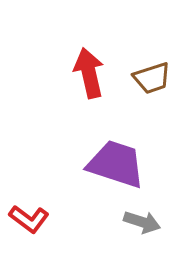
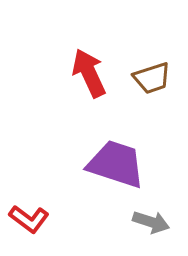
red arrow: rotated 12 degrees counterclockwise
gray arrow: moved 9 px right
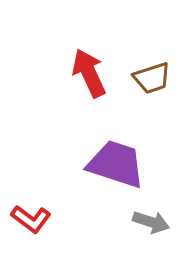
red L-shape: moved 2 px right
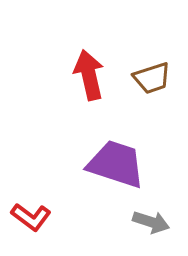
red arrow: moved 2 px down; rotated 12 degrees clockwise
red L-shape: moved 2 px up
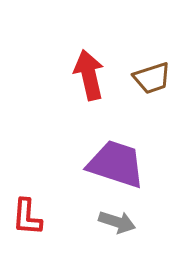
red L-shape: moved 4 px left; rotated 57 degrees clockwise
gray arrow: moved 34 px left
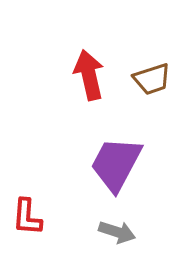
brown trapezoid: moved 1 px down
purple trapezoid: rotated 80 degrees counterclockwise
gray arrow: moved 10 px down
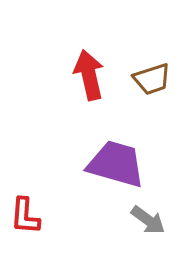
purple trapezoid: rotated 78 degrees clockwise
red L-shape: moved 2 px left, 1 px up
gray arrow: moved 31 px right, 12 px up; rotated 18 degrees clockwise
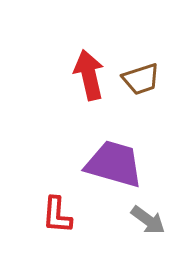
brown trapezoid: moved 11 px left
purple trapezoid: moved 2 px left
red L-shape: moved 32 px right, 1 px up
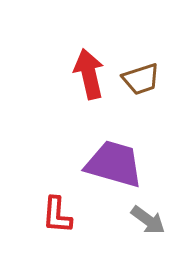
red arrow: moved 1 px up
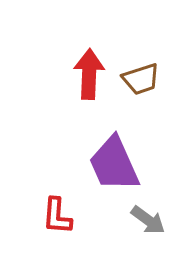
red arrow: rotated 15 degrees clockwise
purple trapezoid: rotated 130 degrees counterclockwise
red L-shape: moved 1 px down
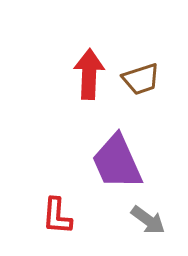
purple trapezoid: moved 3 px right, 2 px up
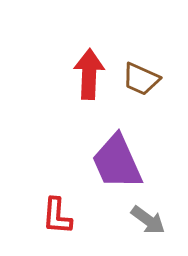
brown trapezoid: rotated 42 degrees clockwise
